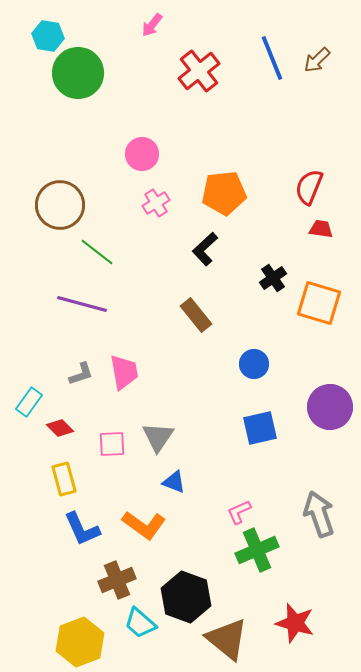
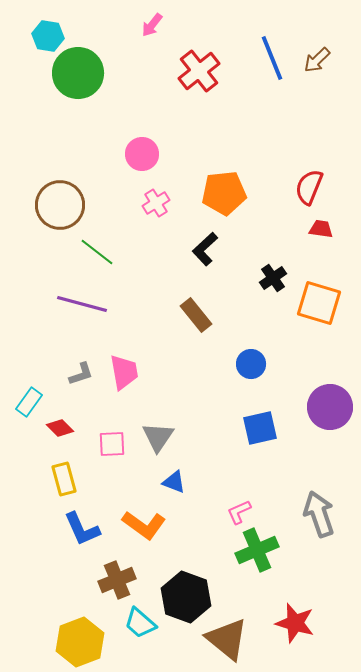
blue circle: moved 3 px left
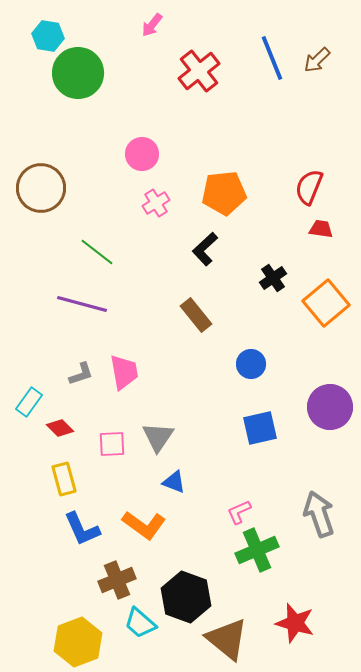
brown circle: moved 19 px left, 17 px up
orange square: moved 7 px right; rotated 33 degrees clockwise
yellow hexagon: moved 2 px left
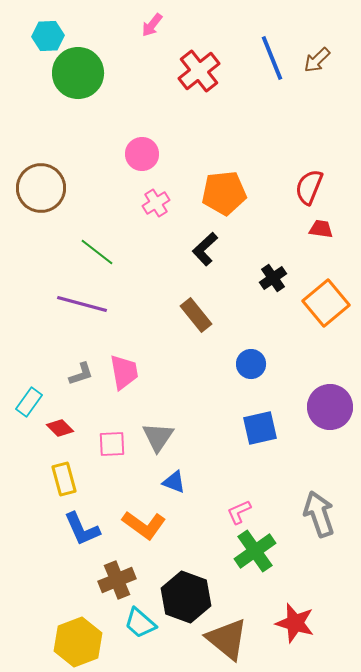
cyan hexagon: rotated 12 degrees counterclockwise
green cross: moved 2 px left, 1 px down; rotated 12 degrees counterclockwise
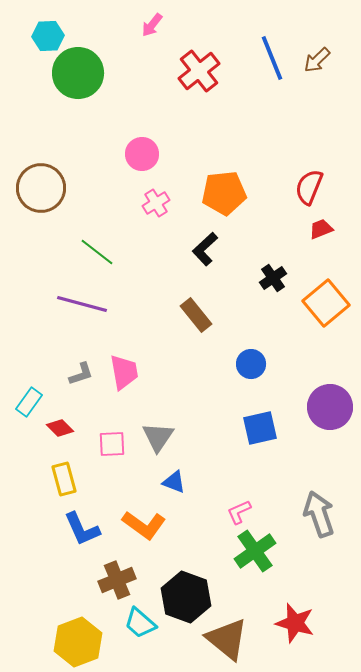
red trapezoid: rotated 30 degrees counterclockwise
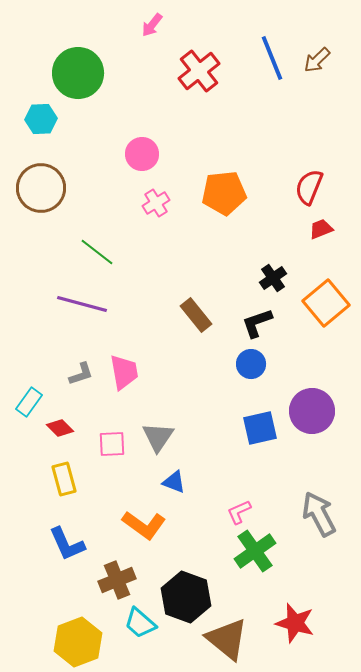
cyan hexagon: moved 7 px left, 83 px down
black L-shape: moved 52 px right, 74 px down; rotated 24 degrees clockwise
purple circle: moved 18 px left, 4 px down
gray arrow: rotated 9 degrees counterclockwise
blue L-shape: moved 15 px left, 15 px down
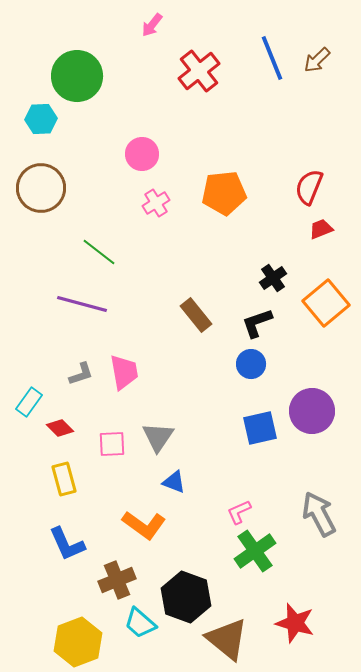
green circle: moved 1 px left, 3 px down
green line: moved 2 px right
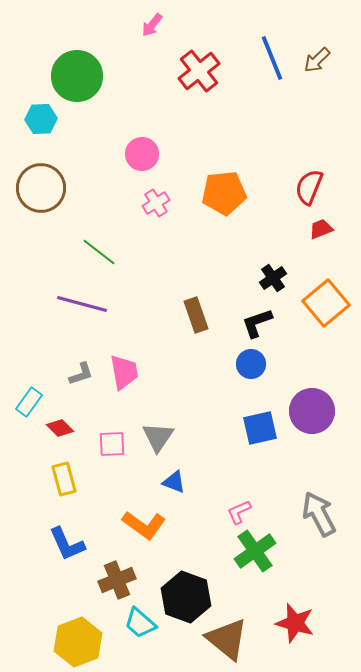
brown rectangle: rotated 20 degrees clockwise
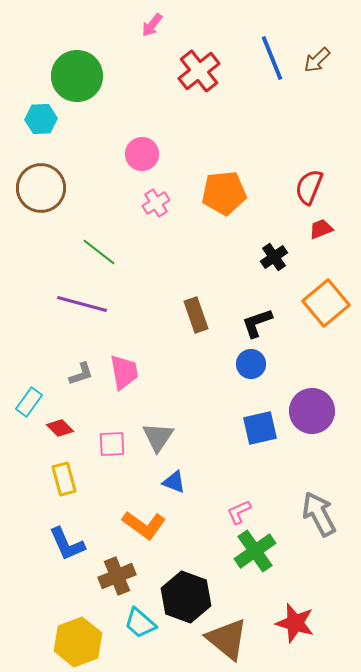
black cross: moved 1 px right, 21 px up
brown cross: moved 4 px up
